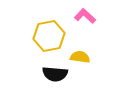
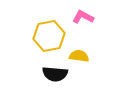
pink L-shape: moved 2 px left, 1 px down; rotated 15 degrees counterclockwise
yellow semicircle: moved 1 px left, 1 px up
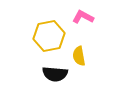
yellow semicircle: rotated 108 degrees counterclockwise
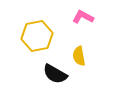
yellow hexagon: moved 12 px left
black semicircle: rotated 25 degrees clockwise
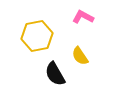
yellow semicircle: moved 1 px right; rotated 24 degrees counterclockwise
black semicircle: rotated 30 degrees clockwise
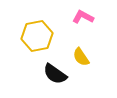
yellow semicircle: moved 1 px right, 1 px down
black semicircle: rotated 25 degrees counterclockwise
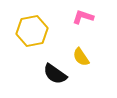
pink L-shape: rotated 10 degrees counterclockwise
yellow hexagon: moved 5 px left, 5 px up
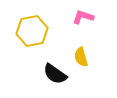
yellow semicircle: rotated 18 degrees clockwise
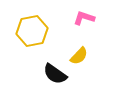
pink L-shape: moved 1 px right, 1 px down
yellow semicircle: moved 2 px left, 1 px up; rotated 120 degrees counterclockwise
